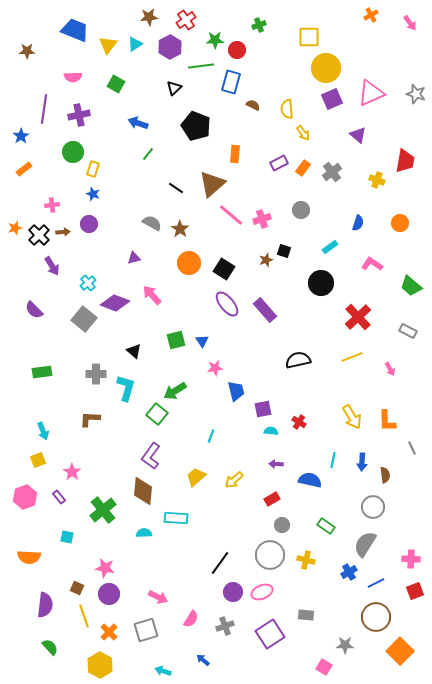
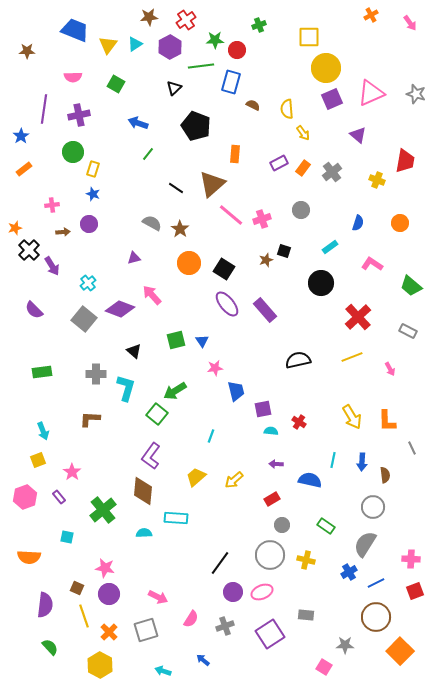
black cross at (39, 235): moved 10 px left, 15 px down
purple diamond at (115, 303): moved 5 px right, 6 px down
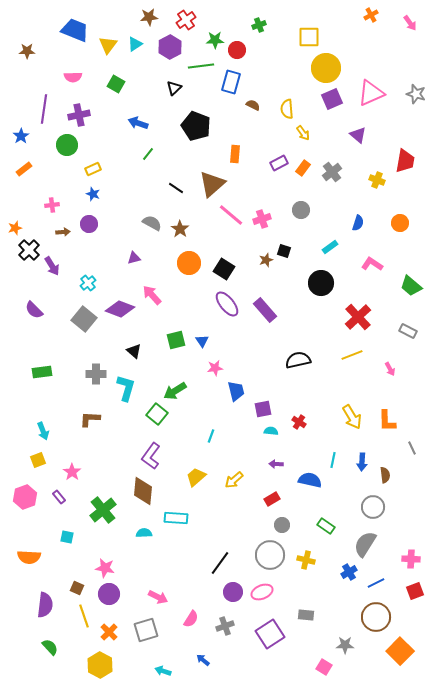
green circle at (73, 152): moved 6 px left, 7 px up
yellow rectangle at (93, 169): rotated 49 degrees clockwise
yellow line at (352, 357): moved 2 px up
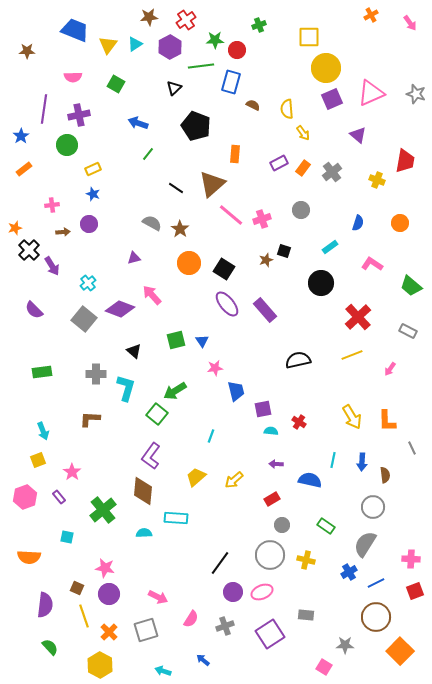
pink arrow at (390, 369): rotated 64 degrees clockwise
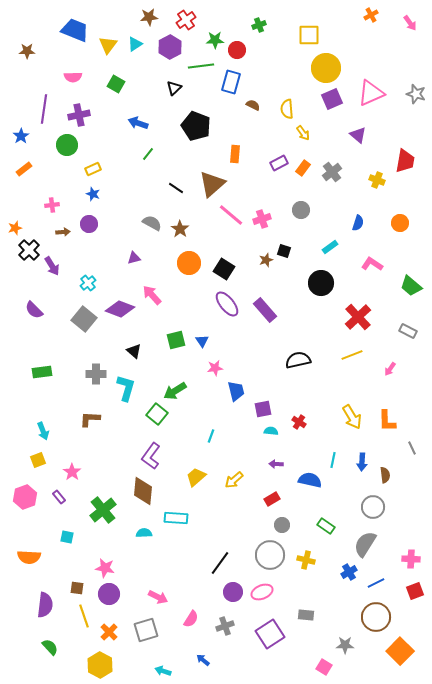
yellow square at (309, 37): moved 2 px up
brown square at (77, 588): rotated 16 degrees counterclockwise
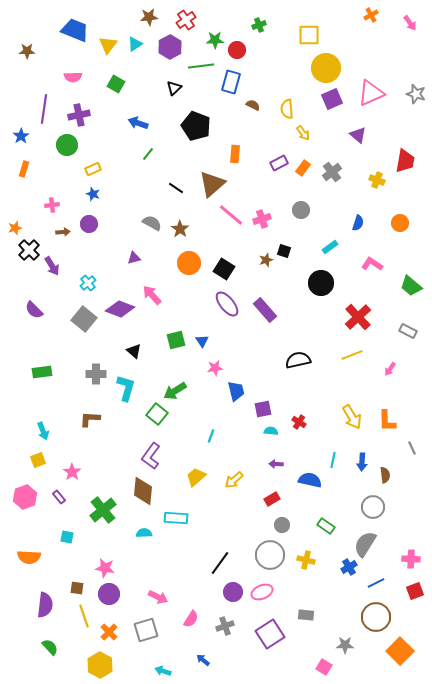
orange rectangle at (24, 169): rotated 35 degrees counterclockwise
blue cross at (349, 572): moved 5 px up
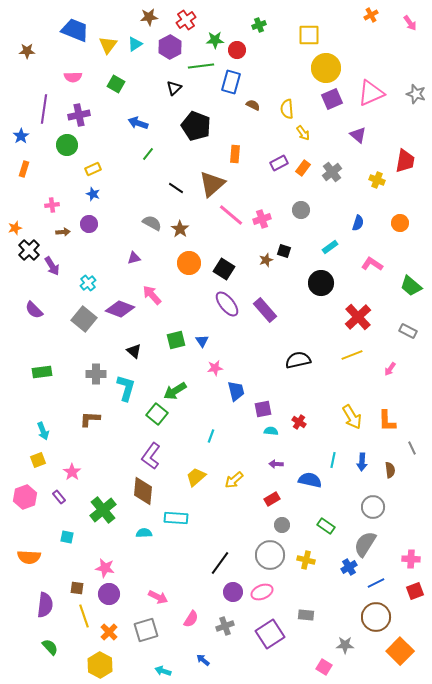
brown semicircle at (385, 475): moved 5 px right, 5 px up
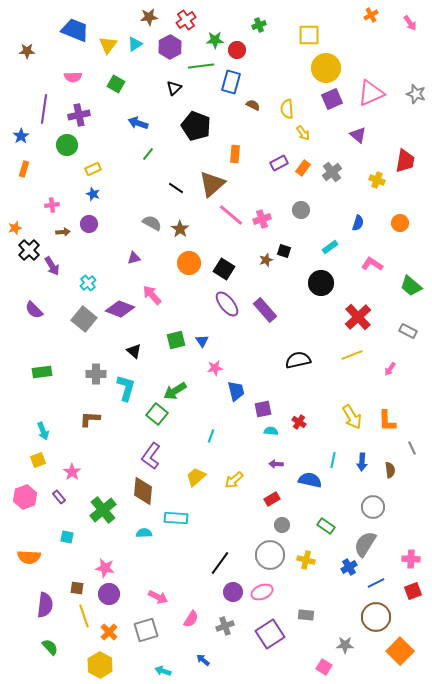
red square at (415, 591): moved 2 px left
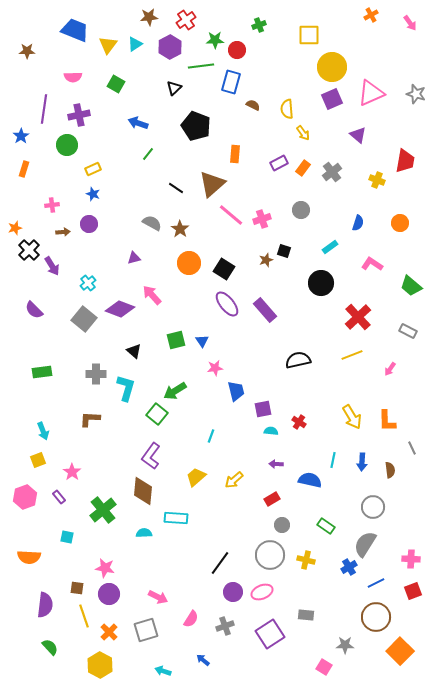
yellow circle at (326, 68): moved 6 px right, 1 px up
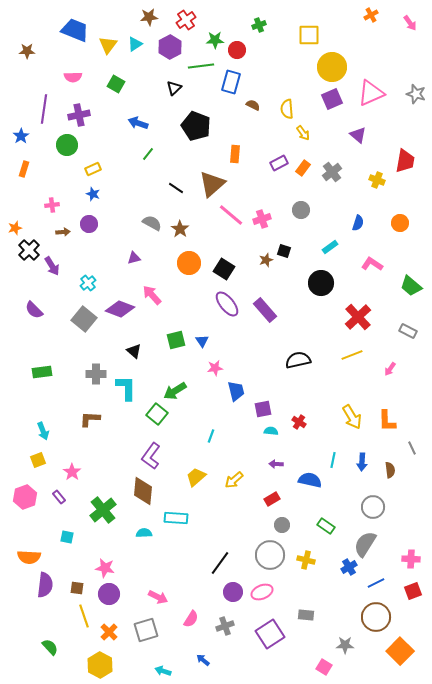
cyan L-shape at (126, 388): rotated 16 degrees counterclockwise
purple semicircle at (45, 605): moved 20 px up
